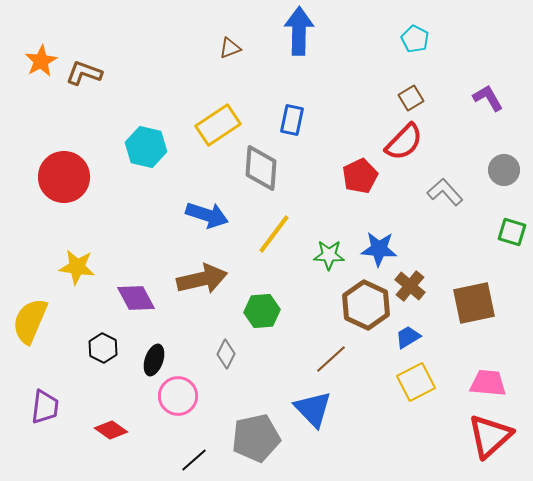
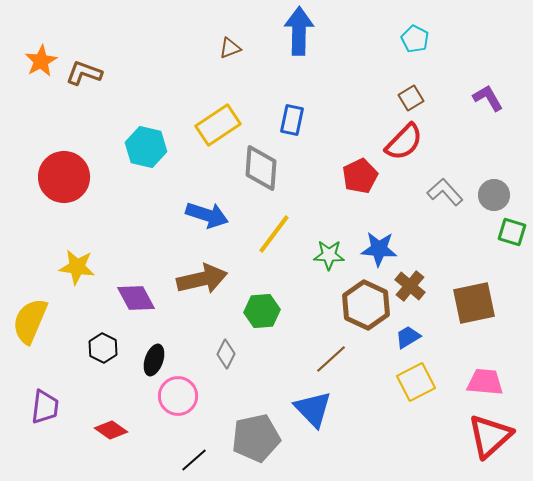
gray circle at (504, 170): moved 10 px left, 25 px down
pink trapezoid at (488, 383): moved 3 px left, 1 px up
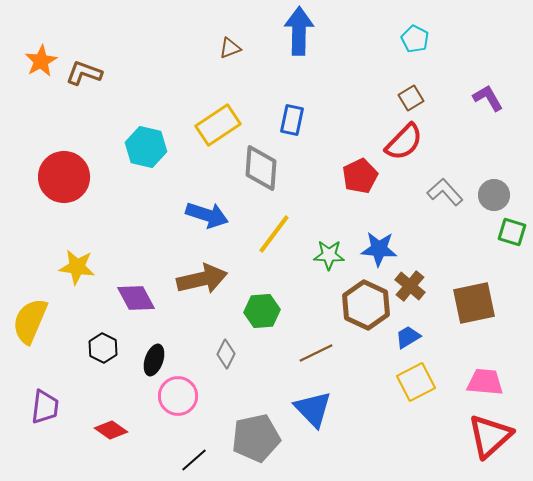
brown line at (331, 359): moved 15 px left, 6 px up; rotated 16 degrees clockwise
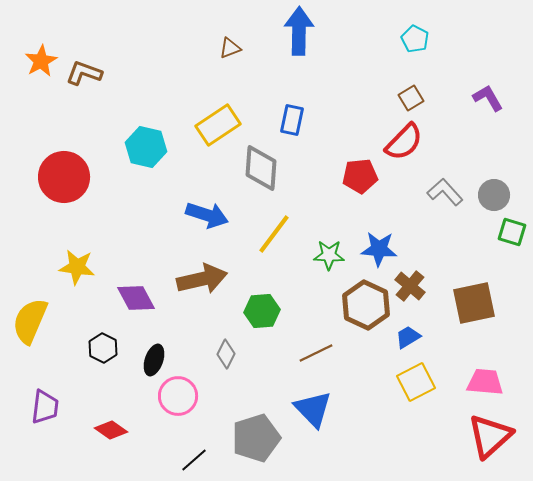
red pentagon at (360, 176): rotated 20 degrees clockwise
gray pentagon at (256, 438): rotated 6 degrees counterclockwise
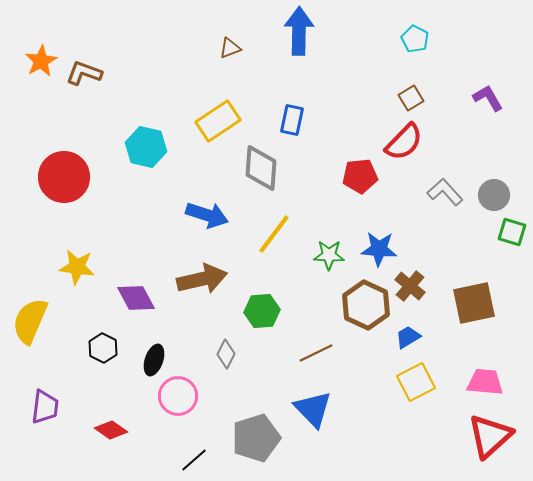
yellow rectangle at (218, 125): moved 4 px up
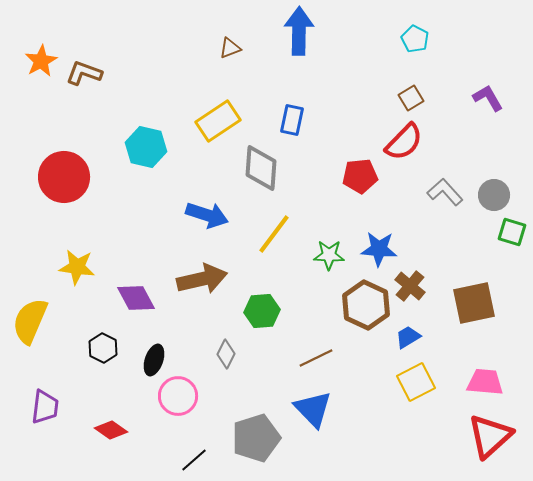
brown line at (316, 353): moved 5 px down
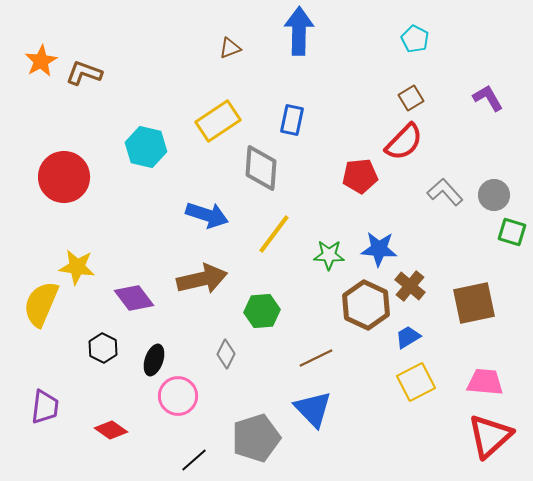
purple diamond at (136, 298): moved 2 px left; rotated 9 degrees counterclockwise
yellow semicircle at (30, 321): moved 11 px right, 17 px up
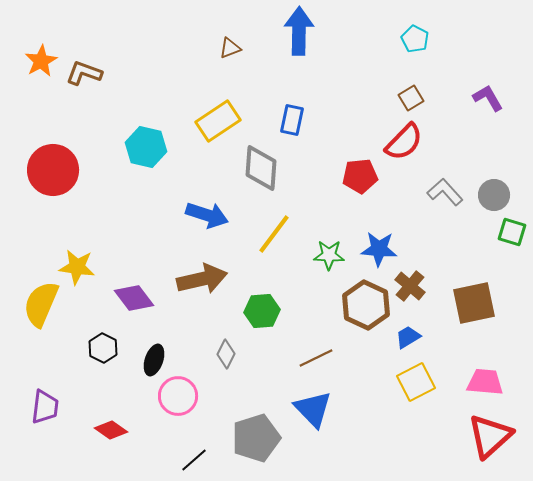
red circle at (64, 177): moved 11 px left, 7 px up
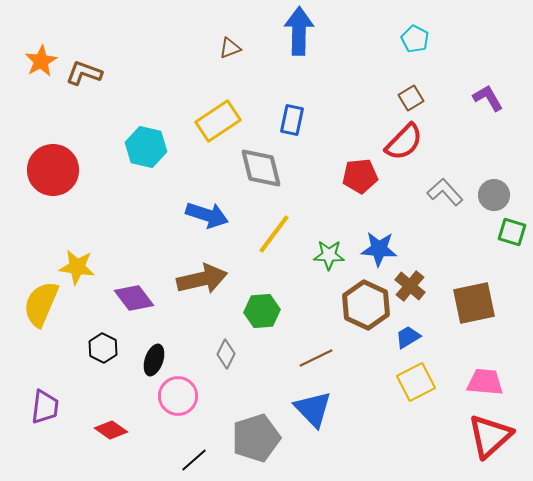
gray diamond at (261, 168): rotated 18 degrees counterclockwise
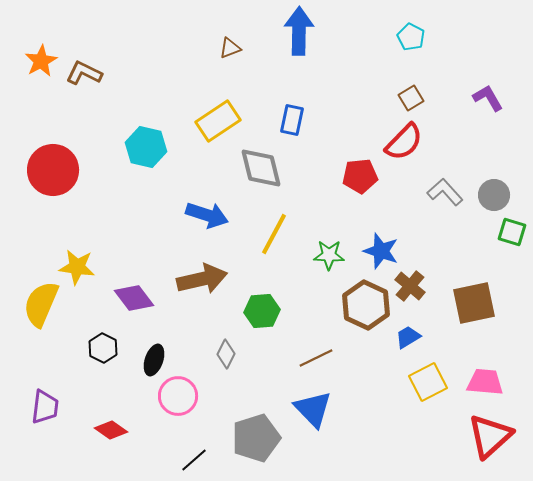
cyan pentagon at (415, 39): moved 4 px left, 2 px up
brown L-shape at (84, 73): rotated 6 degrees clockwise
yellow line at (274, 234): rotated 9 degrees counterclockwise
blue star at (379, 249): moved 2 px right, 2 px down; rotated 15 degrees clockwise
yellow square at (416, 382): moved 12 px right
